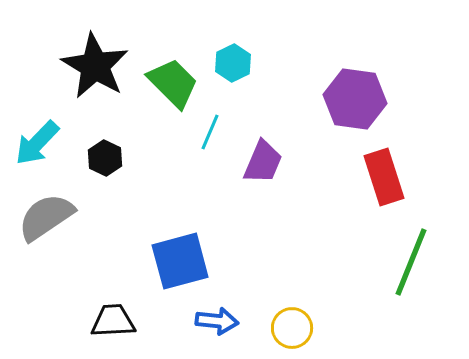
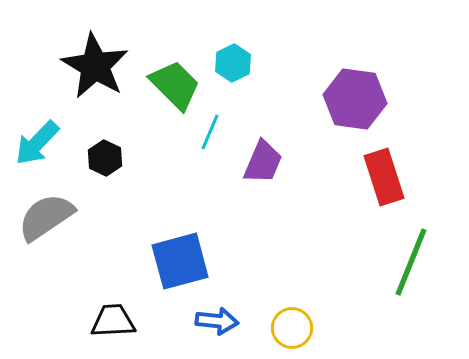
green trapezoid: moved 2 px right, 2 px down
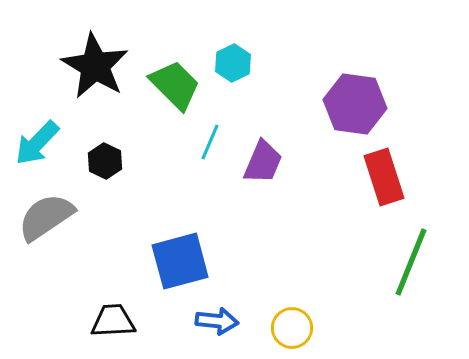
purple hexagon: moved 5 px down
cyan line: moved 10 px down
black hexagon: moved 3 px down
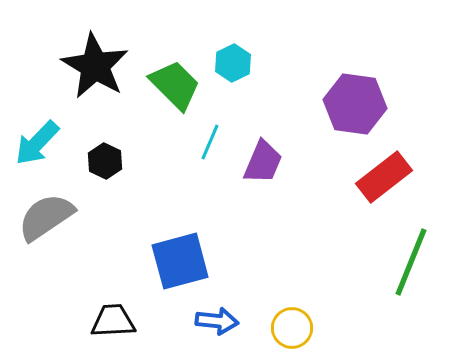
red rectangle: rotated 70 degrees clockwise
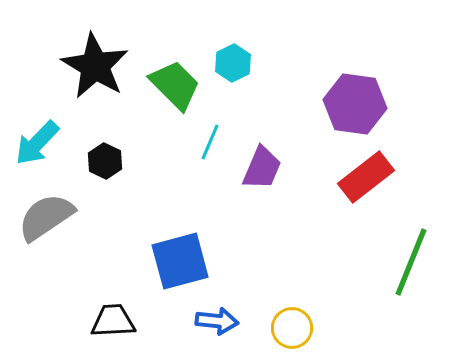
purple trapezoid: moved 1 px left, 6 px down
red rectangle: moved 18 px left
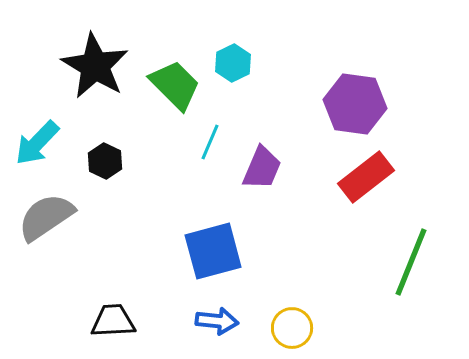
blue square: moved 33 px right, 10 px up
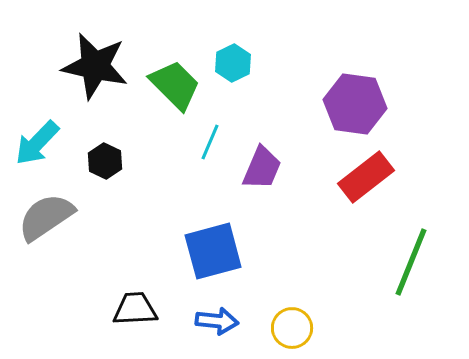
black star: rotated 18 degrees counterclockwise
black trapezoid: moved 22 px right, 12 px up
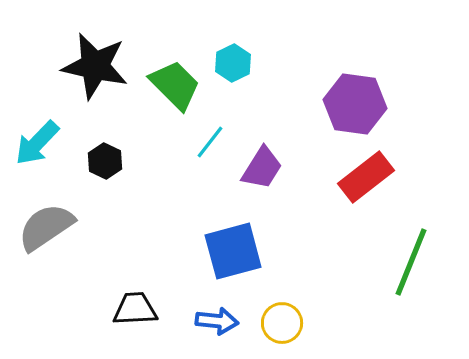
cyan line: rotated 15 degrees clockwise
purple trapezoid: rotated 9 degrees clockwise
gray semicircle: moved 10 px down
blue square: moved 20 px right
yellow circle: moved 10 px left, 5 px up
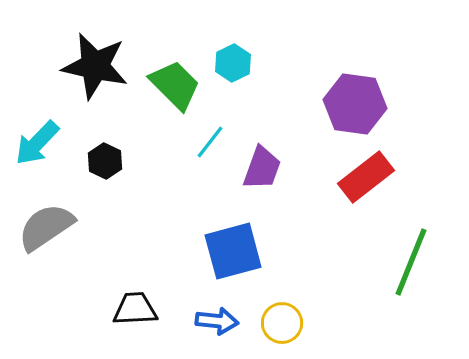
purple trapezoid: rotated 12 degrees counterclockwise
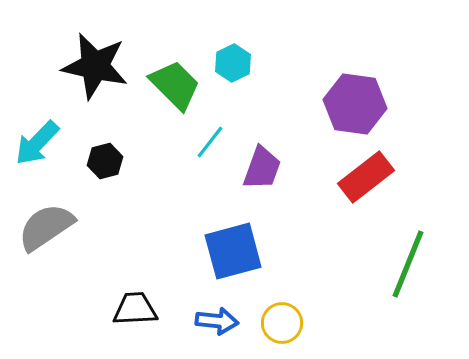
black hexagon: rotated 20 degrees clockwise
green line: moved 3 px left, 2 px down
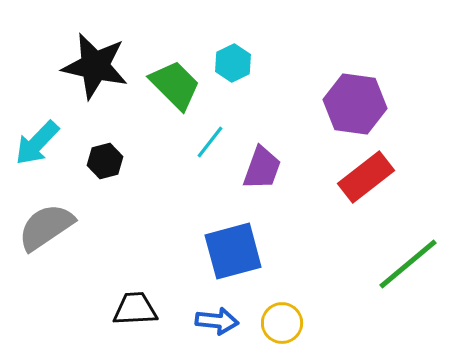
green line: rotated 28 degrees clockwise
